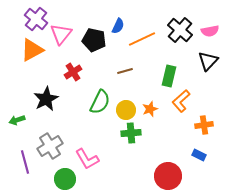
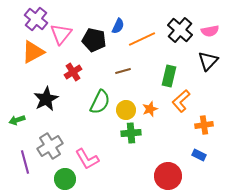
orange triangle: moved 1 px right, 2 px down
brown line: moved 2 px left
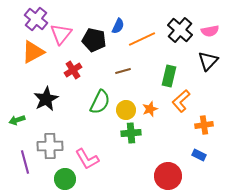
red cross: moved 2 px up
gray cross: rotated 30 degrees clockwise
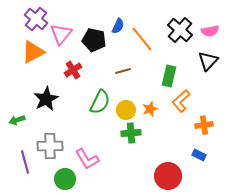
orange line: rotated 76 degrees clockwise
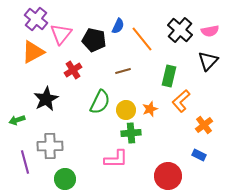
orange cross: rotated 30 degrees counterclockwise
pink L-shape: moved 29 px right; rotated 60 degrees counterclockwise
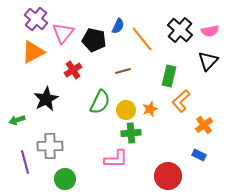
pink triangle: moved 2 px right, 1 px up
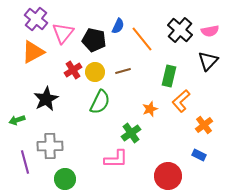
yellow circle: moved 31 px left, 38 px up
green cross: rotated 30 degrees counterclockwise
